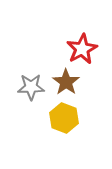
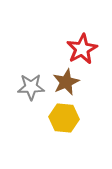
brown star: rotated 12 degrees clockwise
yellow hexagon: rotated 16 degrees counterclockwise
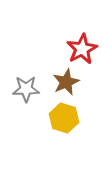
gray star: moved 5 px left, 2 px down
yellow hexagon: rotated 12 degrees clockwise
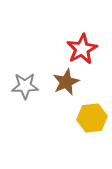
gray star: moved 1 px left, 3 px up
yellow hexagon: moved 28 px right; rotated 24 degrees counterclockwise
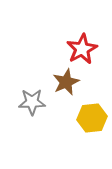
gray star: moved 7 px right, 16 px down
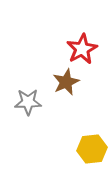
gray star: moved 4 px left
yellow hexagon: moved 31 px down
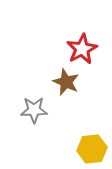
brown star: rotated 24 degrees counterclockwise
gray star: moved 6 px right, 8 px down
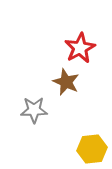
red star: moved 2 px left, 1 px up
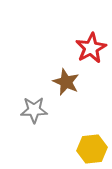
red star: moved 11 px right
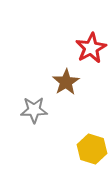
brown star: rotated 16 degrees clockwise
yellow hexagon: rotated 24 degrees clockwise
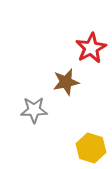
brown star: rotated 20 degrees clockwise
yellow hexagon: moved 1 px left, 1 px up
